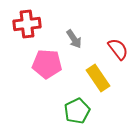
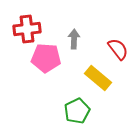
red cross: moved 5 px down
gray arrow: rotated 144 degrees counterclockwise
pink pentagon: moved 1 px left, 6 px up
yellow rectangle: rotated 16 degrees counterclockwise
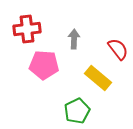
pink pentagon: moved 2 px left, 7 px down
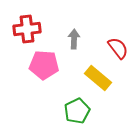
red semicircle: moved 1 px up
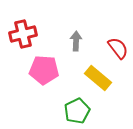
red cross: moved 4 px left, 5 px down; rotated 8 degrees counterclockwise
gray arrow: moved 2 px right, 2 px down
pink pentagon: moved 5 px down
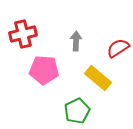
red semicircle: rotated 85 degrees counterclockwise
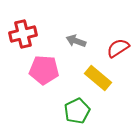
gray arrow: rotated 72 degrees counterclockwise
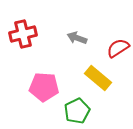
gray arrow: moved 1 px right, 3 px up
pink pentagon: moved 17 px down
